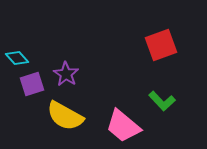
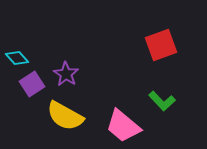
purple square: rotated 15 degrees counterclockwise
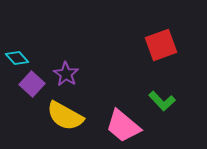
purple square: rotated 15 degrees counterclockwise
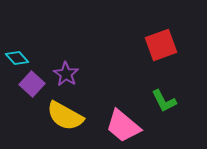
green L-shape: moved 2 px right; rotated 16 degrees clockwise
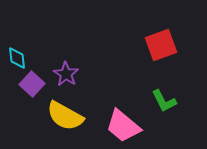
cyan diamond: rotated 35 degrees clockwise
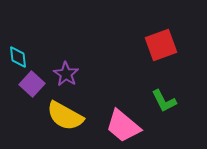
cyan diamond: moved 1 px right, 1 px up
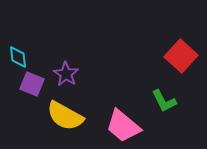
red square: moved 20 px right, 11 px down; rotated 28 degrees counterclockwise
purple square: rotated 20 degrees counterclockwise
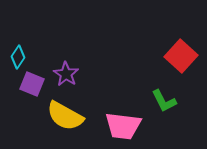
cyan diamond: rotated 40 degrees clockwise
pink trapezoid: rotated 33 degrees counterclockwise
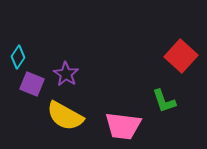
green L-shape: rotated 8 degrees clockwise
